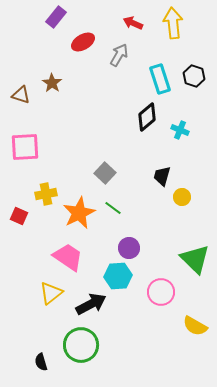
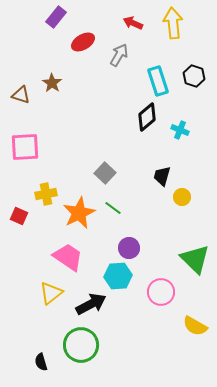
cyan rectangle: moved 2 px left, 2 px down
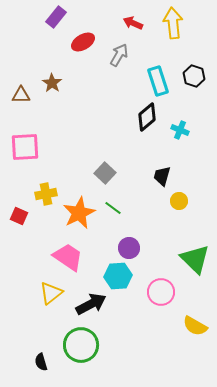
brown triangle: rotated 18 degrees counterclockwise
yellow circle: moved 3 px left, 4 px down
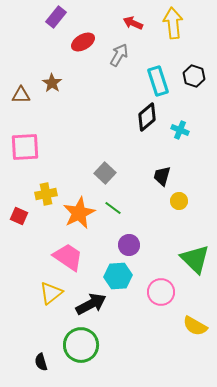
purple circle: moved 3 px up
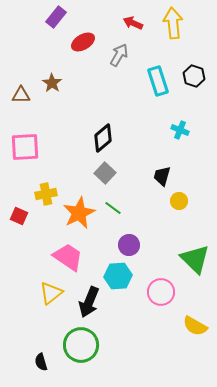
black diamond: moved 44 px left, 21 px down
black arrow: moved 2 px left, 2 px up; rotated 140 degrees clockwise
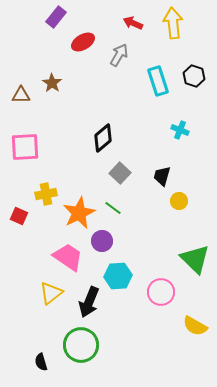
gray square: moved 15 px right
purple circle: moved 27 px left, 4 px up
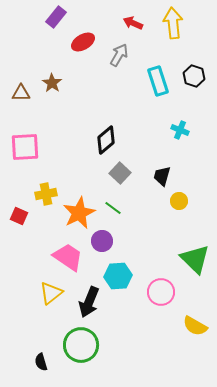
brown triangle: moved 2 px up
black diamond: moved 3 px right, 2 px down
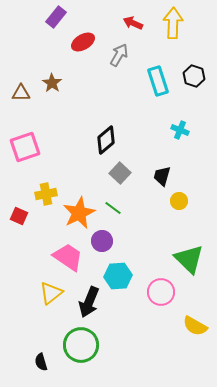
yellow arrow: rotated 8 degrees clockwise
pink square: rotated 16 degrees counterclockwise
green triangle: moved 6 px left
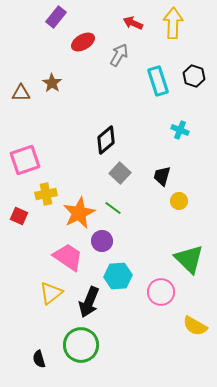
pink square: moved 13 px down
black semicircle: moved 2 px left, 3 px up
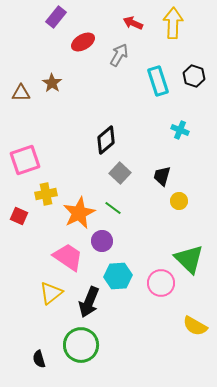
pink circle: moved 9 px up
